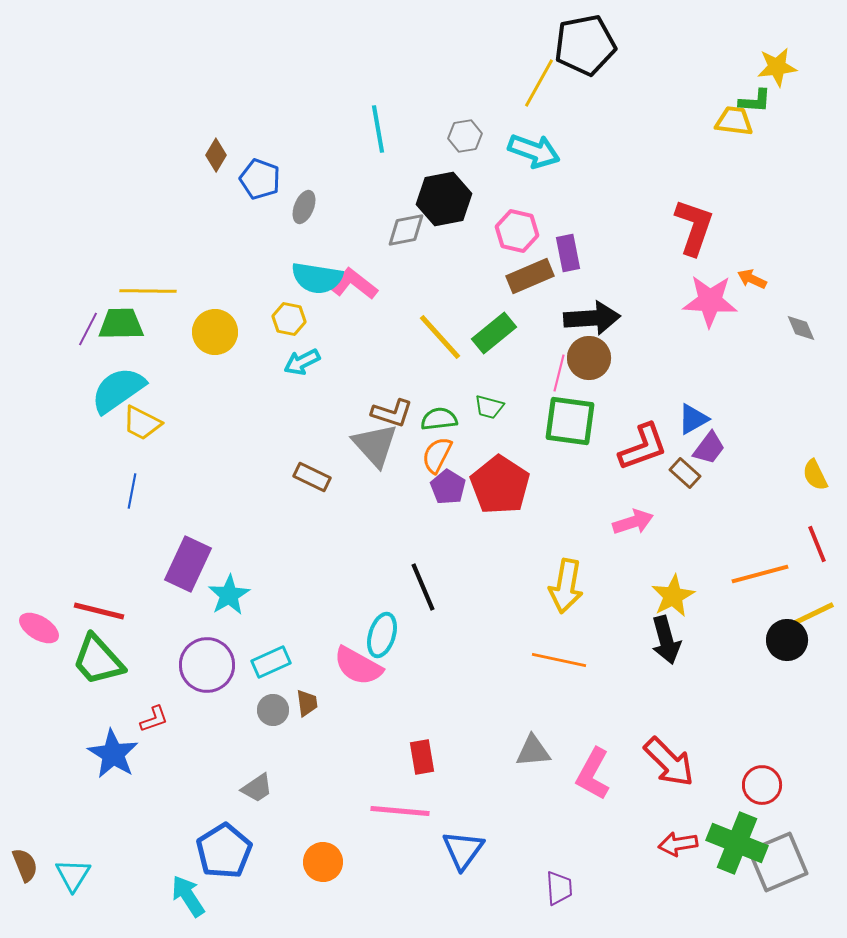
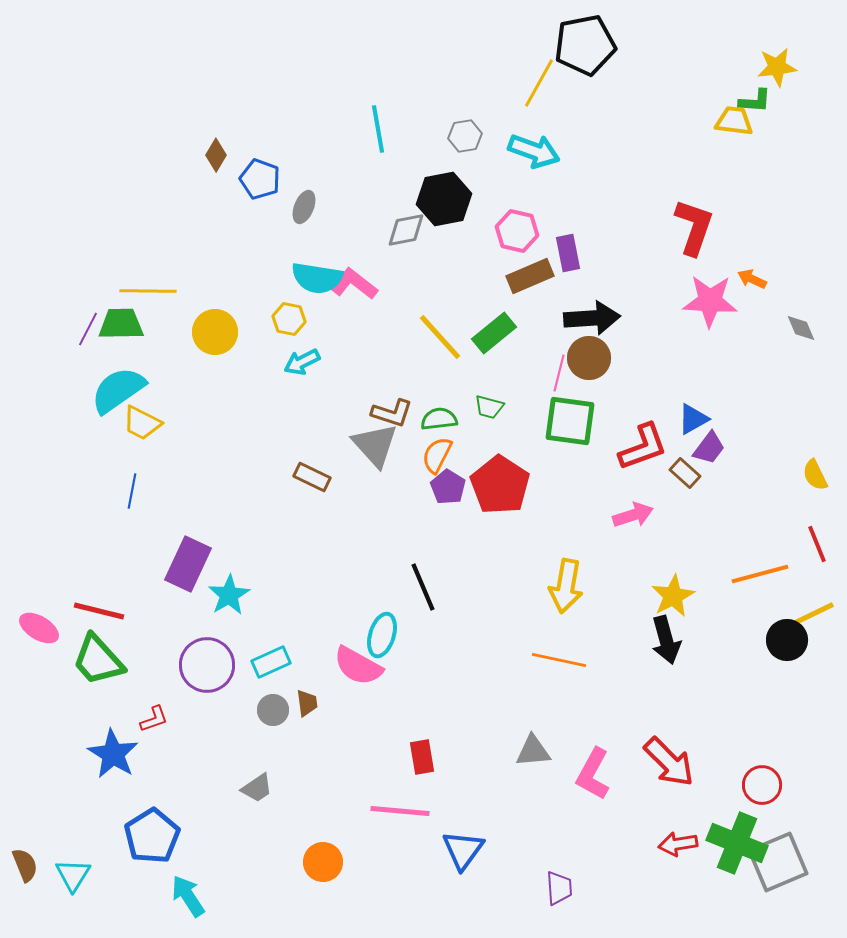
pink arrow at (633, 522): moved 7 px up
blue pentagon at (224, 851): moved 72 px left, 15 px up
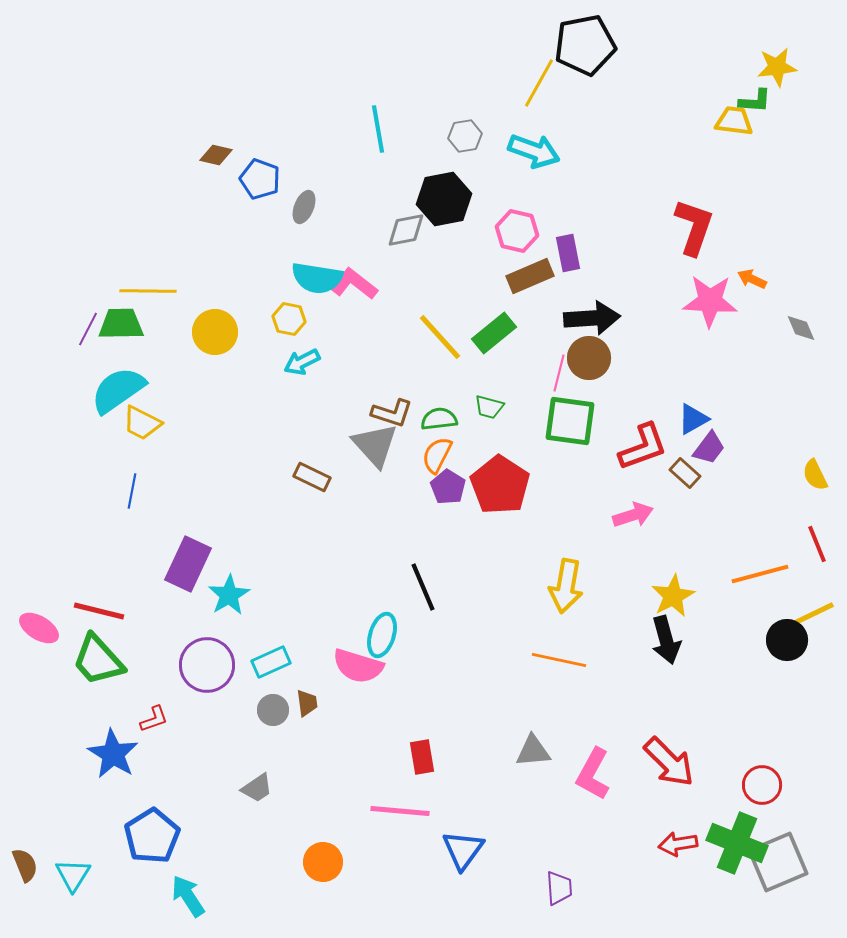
brown diamond at (216, 155): rotated 72 degrees clockwise
pink semicircle at (358, 666): rotated 12 degrees counterclockwise
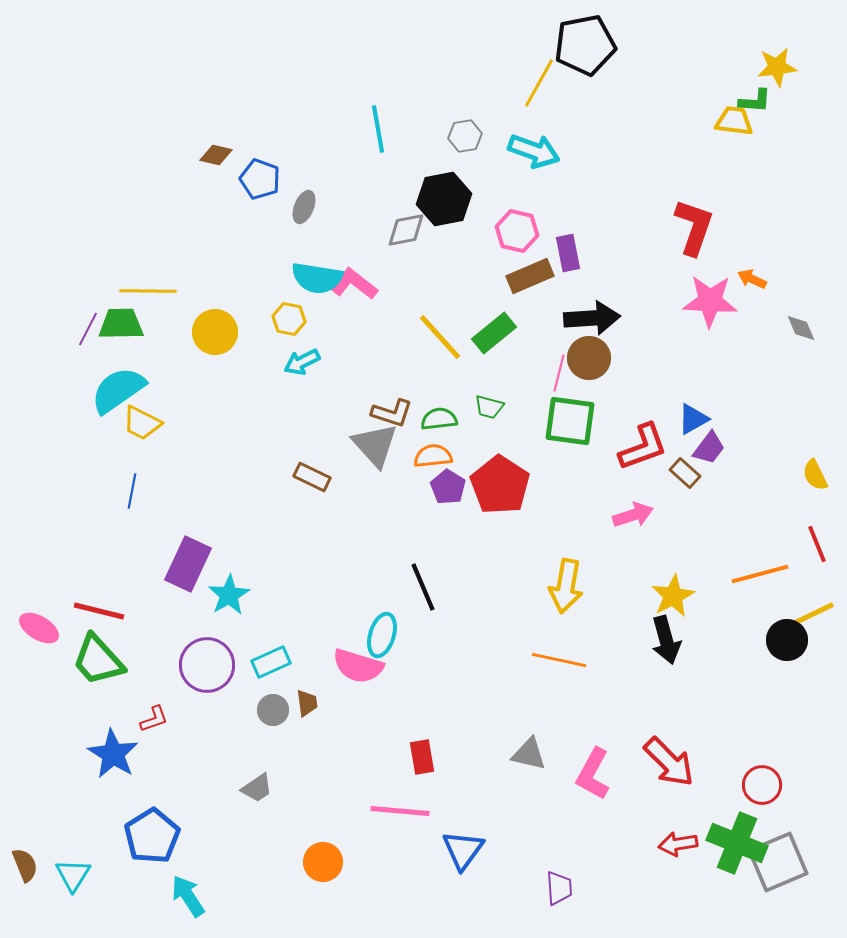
orange semicircle at (437, 455): moved 4 px left, 1 px down; rotated 57 degrees clockwise
gray triangle at (533, 751): moved 4 px left, 3 px down; rotated 18 degrees clockwise
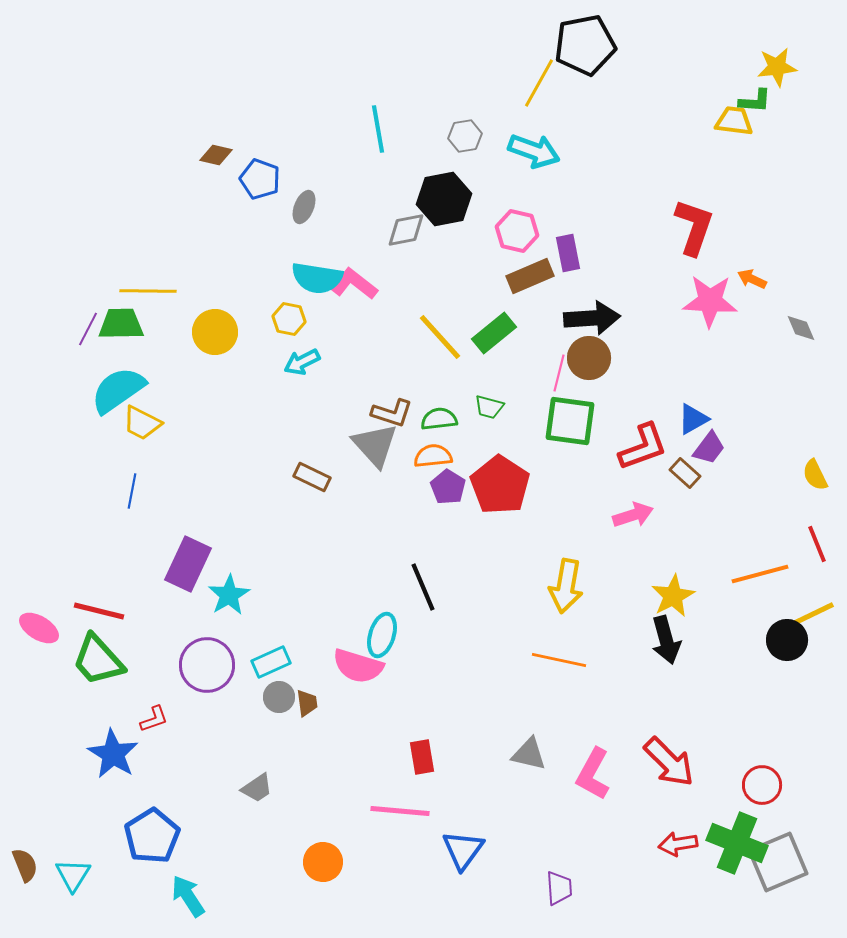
gray circle at (273, 710): moved 6 px right, 13 px up
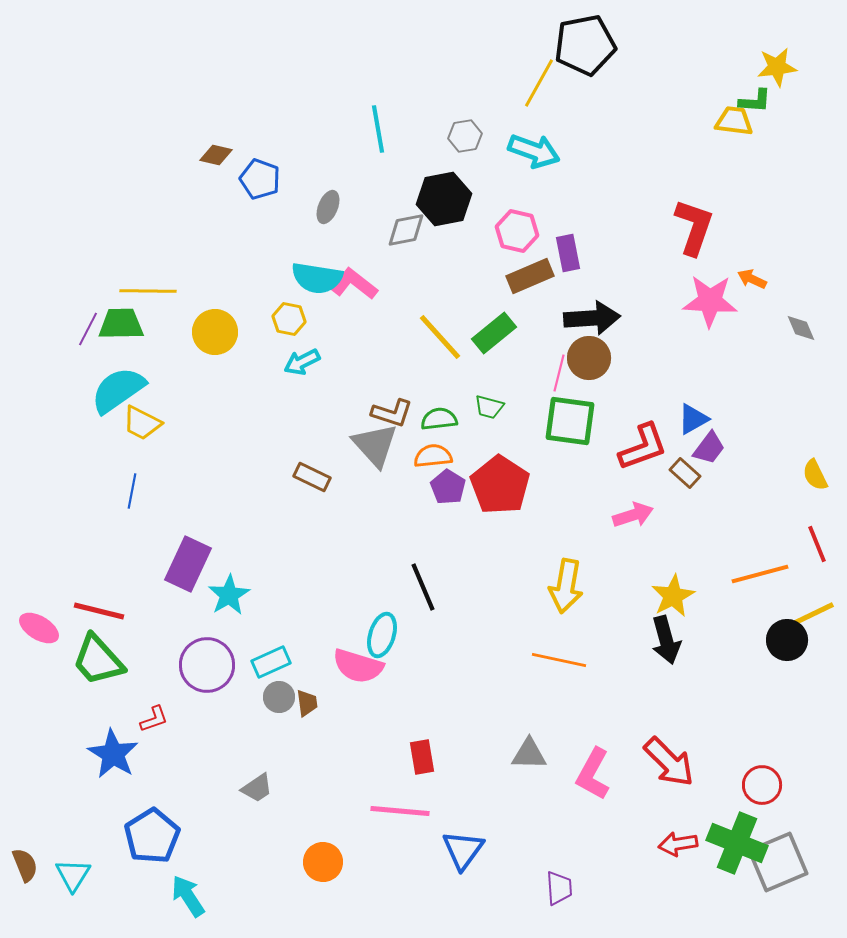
gray ellipse at (304, 207): moved 24 px right
gray triangle at (529, 754): rotated 12 degrees counterclockwise
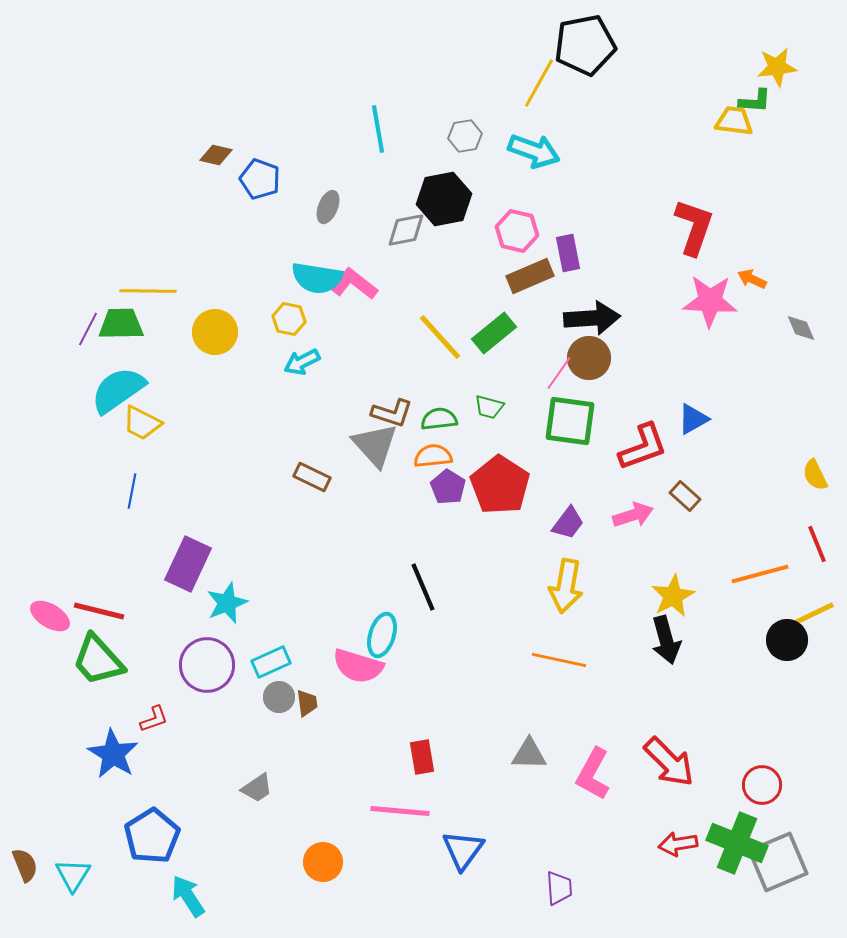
pink line at (559, 373): rotated 21 degrees clockwise
purple trapezoid at (709, 448): moved 141 px left, 75 px down
brown rectangle at (685, 473): moved 23 px down
cyan star at (229, 595): moved 2 px left, 8 px down; rotated 9 degrees clockwise
pink ellipse at (39, 628): moved 11 px right, 12 px up
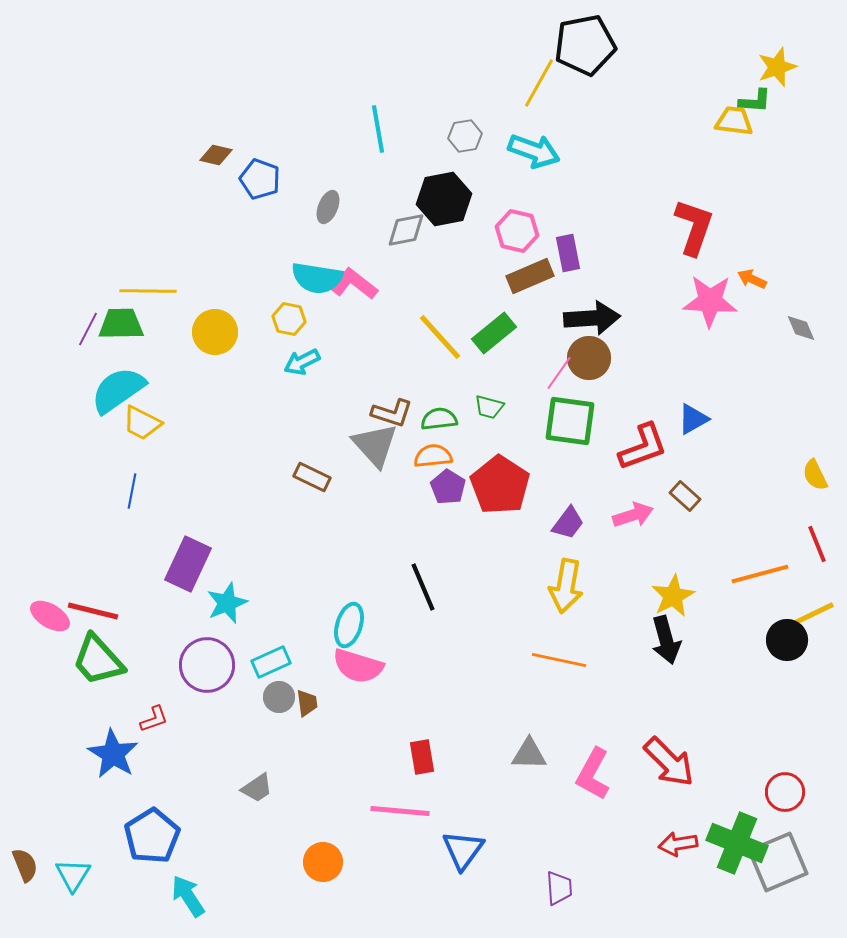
yellow star at (777, 67): rotated 12 degrees counterclockwise
red line at (99, 611): moved 6 px left
cyan ellipse at (382, 635): moved 33 px left, 10 px up
red circle at (762, 785): moved 23 px right, 7 px down
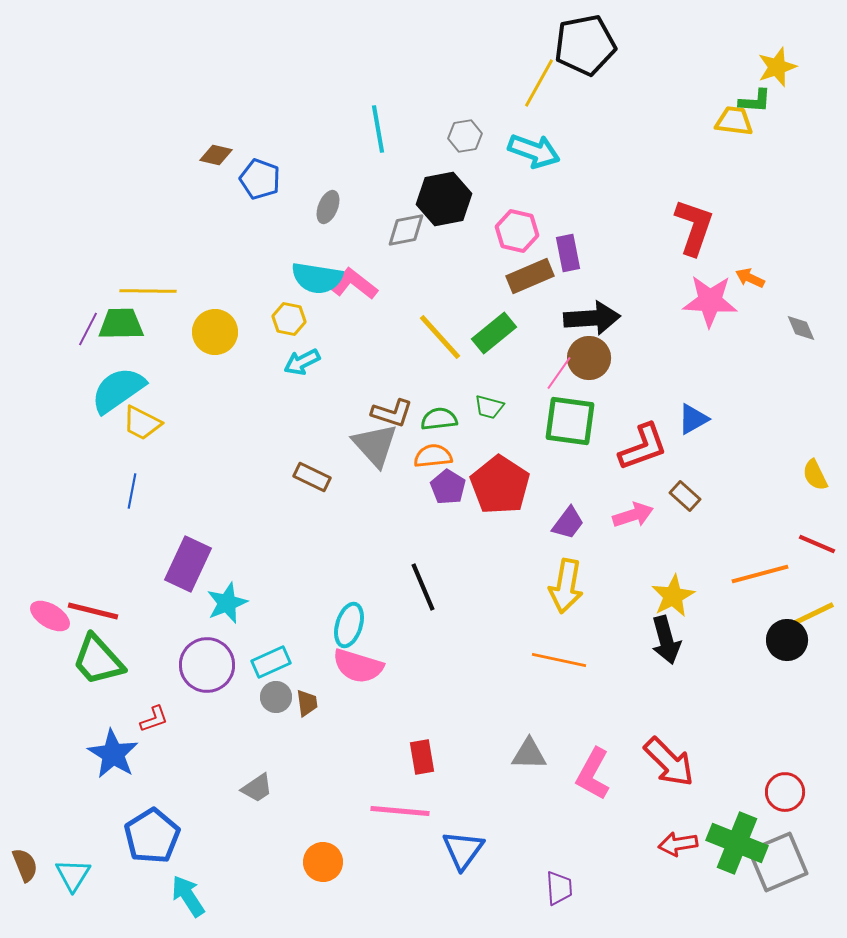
orange arrow at (752, 279): moved 2 px left, 1 px up
red line at (817, 544): rotated 45 degrees counterclockwise
gray circle at (279, 697): moved 3 px left
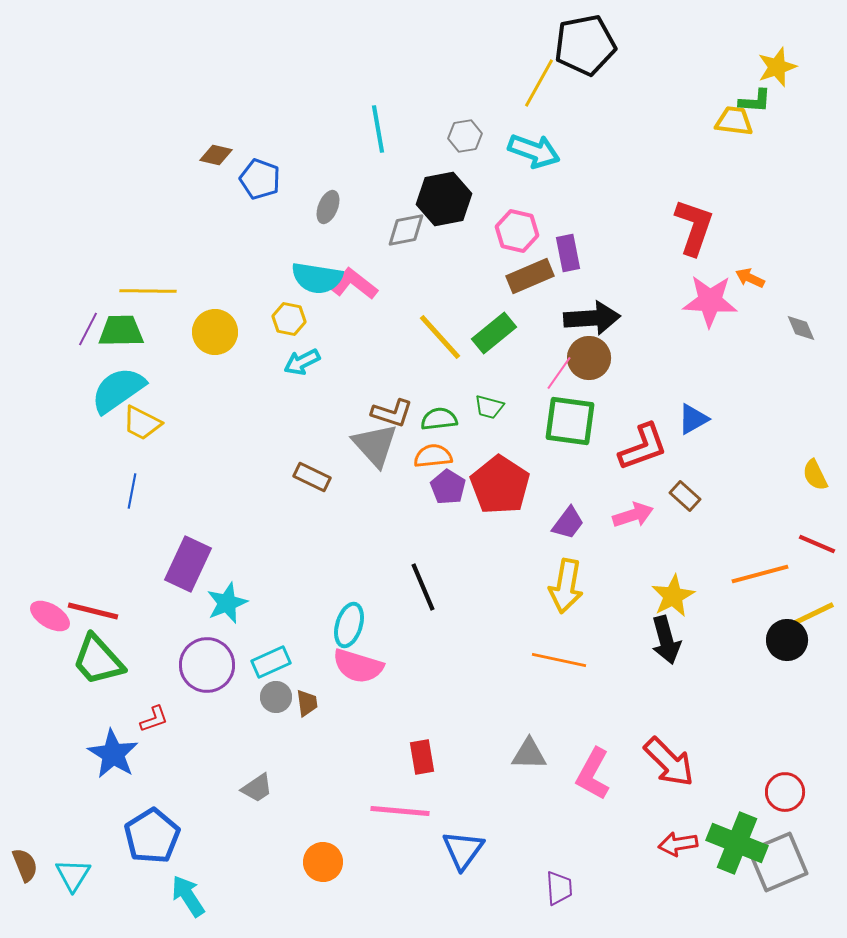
green trapezoid at (121, 324): moved 7 px down
